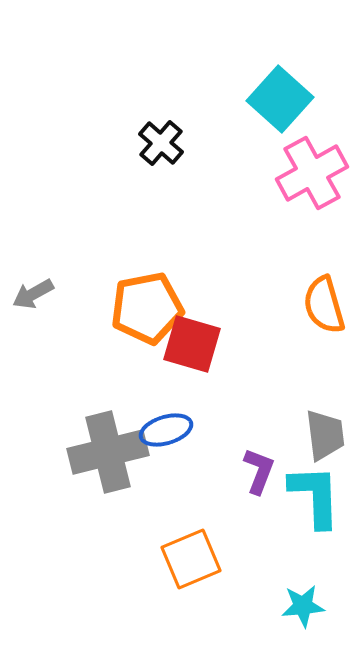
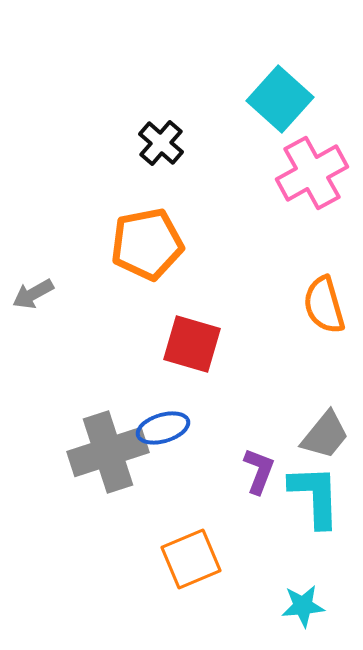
orange pentagon: moved 64 px up
blue ellipse: moved 3 px left, 2 px up
gray trapezoid: rotated 46 degrees clockwise
gray cross: rotated 4 degrees counterclockwise
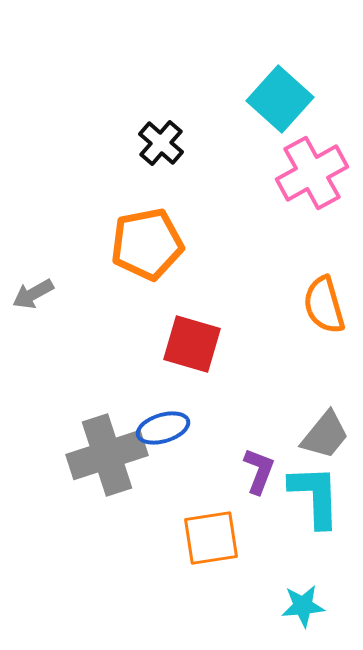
gray cross: moved 1 px left, 3 px down
orange square: moved 20 px right, 21 px up; rotated 14 degrees clockwise
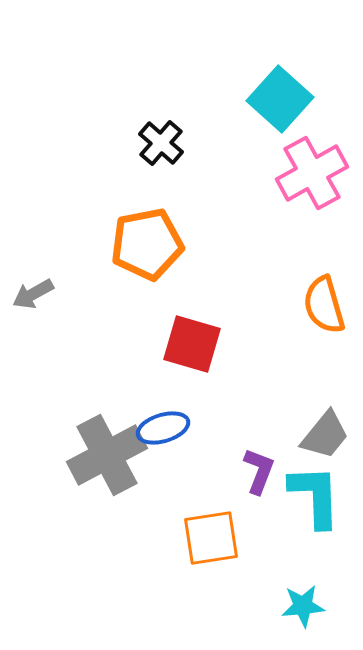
gray cross: rotated 10 degrees counterclockwise
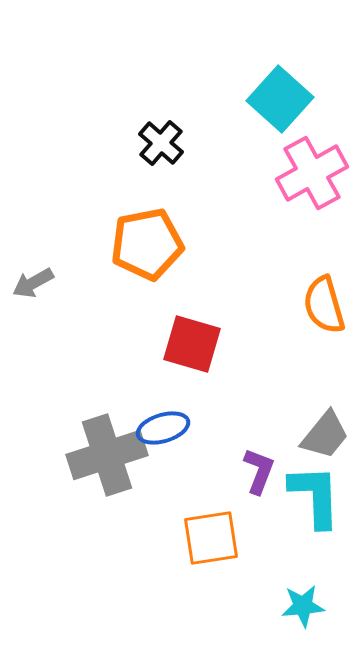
gray arrow: moved 11 px up
gray cross: rotated 10 degrees clockwise
